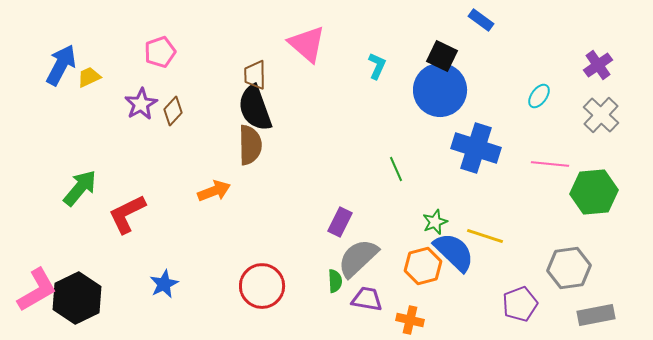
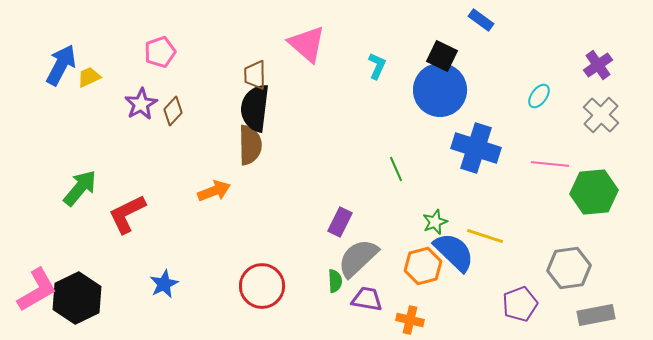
black semicircle: rotated 27 degrees clockwise
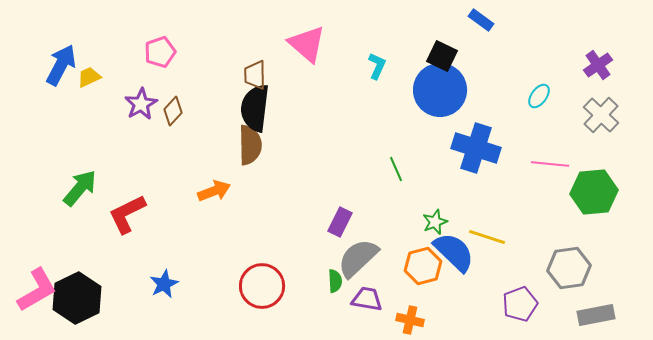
yellow line: moved 2 px right, 1 px down
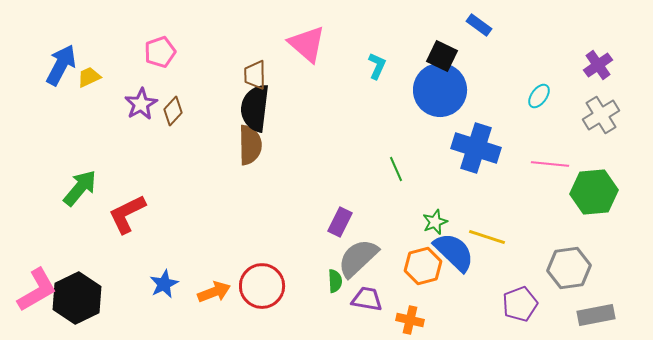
blue rectangle: moved 2 px left, 5 px down
gray cross: rotated 15 degrees clockwise
orange arrow: moved 101 px down
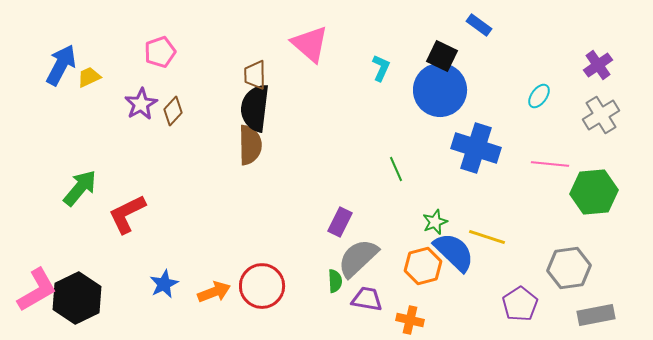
pink triangle: moved 3 px right
cyan L-shape: moved 4 px right, 2 px down
purple pentagon: rotated 12 degrees counterclockwise
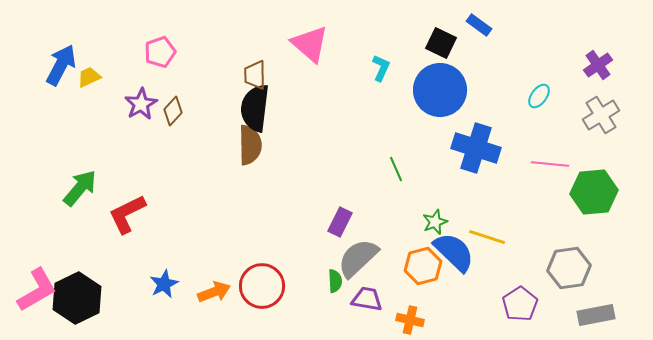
black square: moved 1 px left, 13 px up
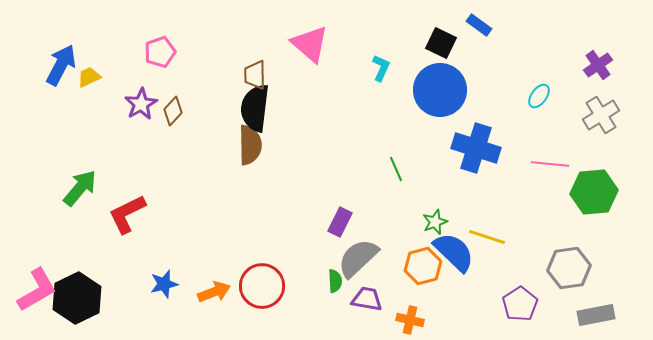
blue star: rotated 12 degrees clockwise
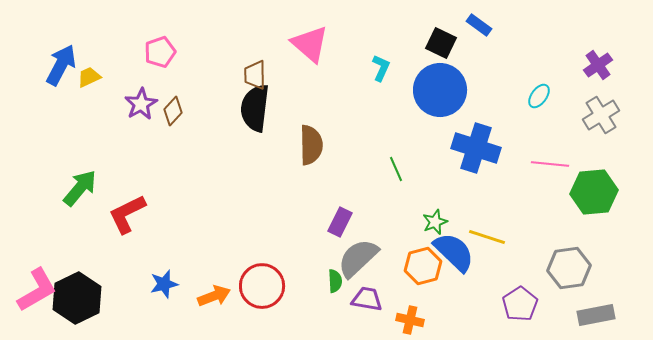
brown semicircle: moved 61 px right
orange arrow: moved 4 px down
